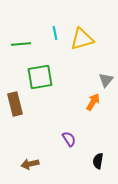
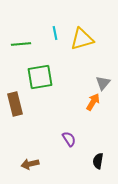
gray triangle: moved 3 px left, 3 px down
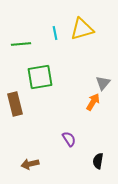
yellow triangle: moved 10 px up
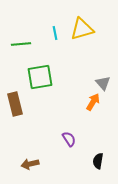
gray triangle: rotated 21 degrees counterclockwise
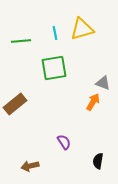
green line: moved 3 px up
green square: moved 14 px right, 9 px up
gray triangle: rotated 28 degrees counterclockwise
brown rectangle: rotated 65 degrees clockwise
purple semicircle: moved 5 px left, 3 px down
brown arrow: moved 2 px down
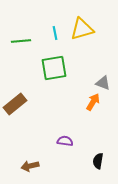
purple semicircle: moved 1 px right, 1 px up; rotated 49 degrees counterclockwise
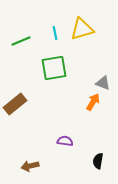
green line: rotated 18 degrees counterclockwise
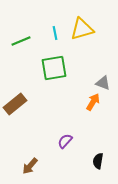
purple semicircle: rotated 56 degrees counterclockwise
brown arrow: rotated 36 degrees counterclockwise
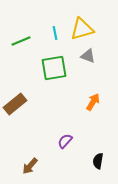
gray triangle: moved 15 px left, 27 px up
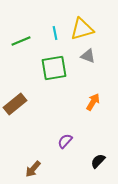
black semicircle: rotated 35 degrees clockwise
brown arrow: moved 3 px right, 3 px down
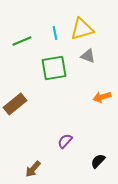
green line: moved 1 px right
orange arrow: moved 9 px right, 5 px up; rotated 138 degrees counterclockwise
